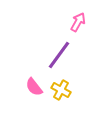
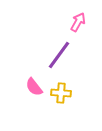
yellow cross: moved 3 px down; rotated 24 degrees counterclockwise
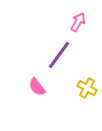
pink semicircle: moved 3 px right
yellow cross: moved 26 px right, 5 px up; rotated 24 degrees clockwise
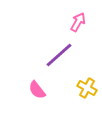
purple line: rotated 12 degrees clockwise
pink semicircle: moved 3 px down
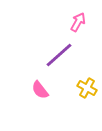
pink semicircle: moved 3 px right
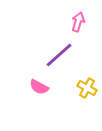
pink arrow: rotated 12 degrees counterclockwise
pink semicircle: moved 1 px left, 3 px up; rotated 24 degrees counterclockwise
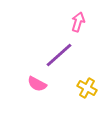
pink semicircle: moved 2 px left, 3 px up
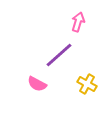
yellow cross: moved 4 px up
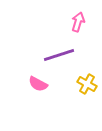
purple line: rotated 24 degrees clockwise
pink semicircle: moved 1 px right
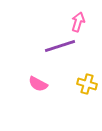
purple line: moved 1 px right, 9 px up
yellow cross: rotated 12 degrees counterclockwise
